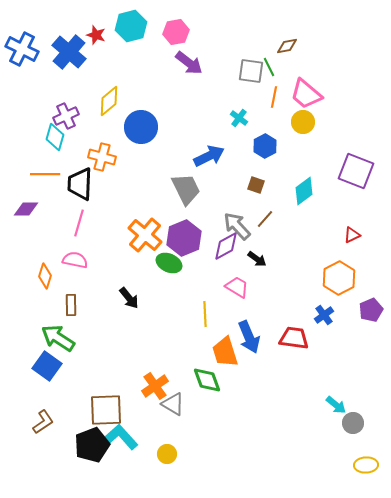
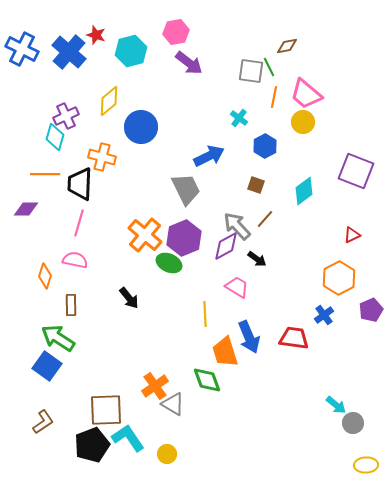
cyan hexagon at (131, 26): moved 25 px down
cyan L-shape at (121, 437): moved 7 px right, 1 px down; rotated 8 degrees clockwise
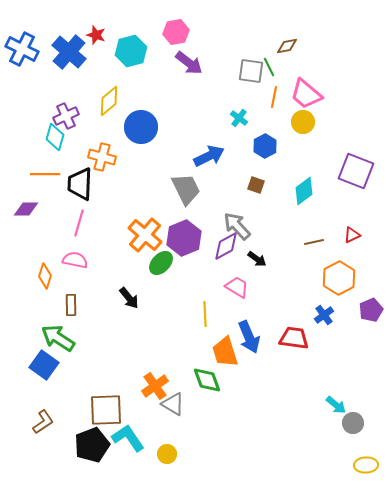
brown line at (265, 219): moved 49 px right, 23 px down; rotated 36 degrees clockwise
green ellipse at (169, 263): moved 8 px left; rotated 70 degrees counterclockwise
blue square at (47, 366): moved 3 px left, 1 px up
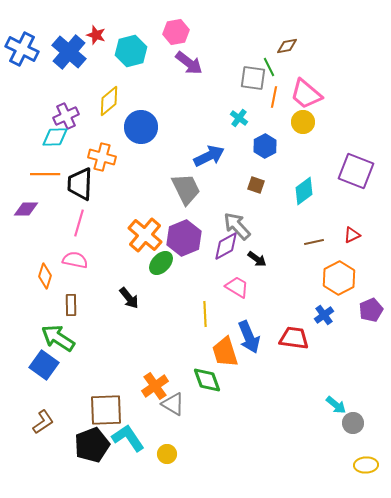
gray square at (251, 71): moved 2 px right, 7 px down
cyan diamond at (55, 137): rotated 72 degrees clockwise
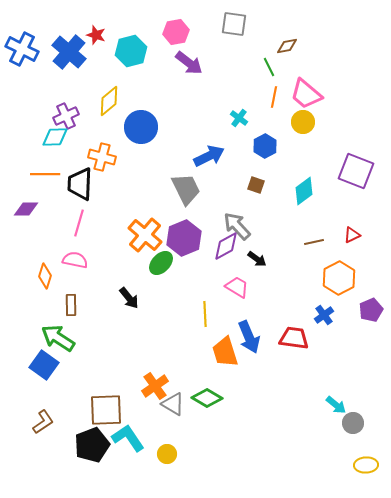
gray square at (253, 78): moved 19 px left, 54 px up
green diamond at (207, 380): moved 18 px down; rotated 40 degrees counterclockwise
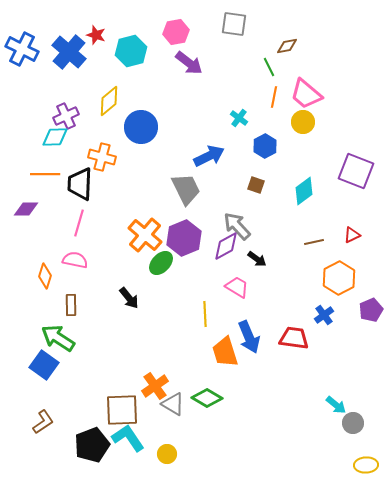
brown square at (106, 410): moved 16 px right
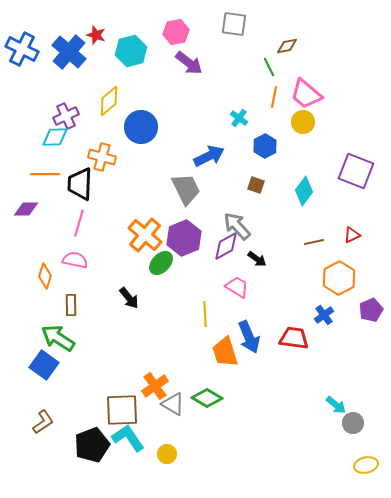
cyan diamond at (304, 191): rotated 16 degrees counterclockwise
yellow ellipse at (366, 465): rotated 10 degrees counterclockwise
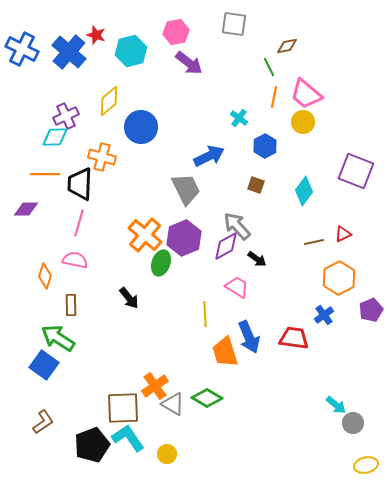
red triangle at (352, 235): moved 9 px left, 1 px up
green ellipse at (161, 263): rotated 25 degrees counterclockwise
brown square at (122, 410): moved 1 px right, 2 px up
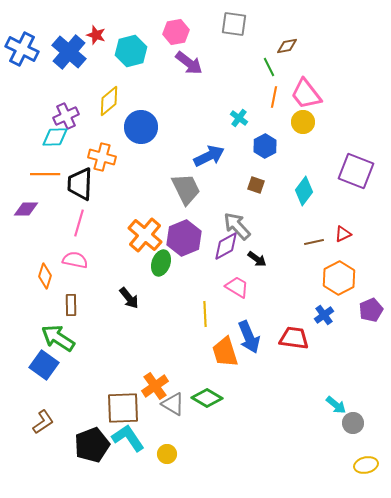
pink trapezoid at (306, 94): rotated 12 degrees clockwise
